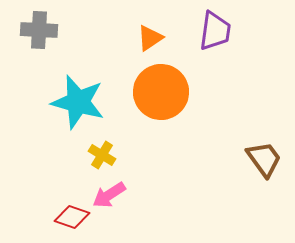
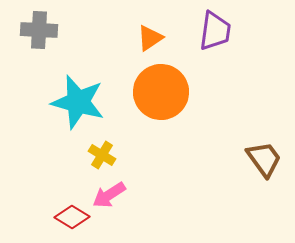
red diamond: rotated 12 degrees clockwise
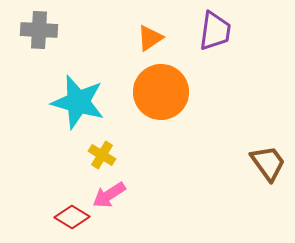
brown trapezoid: moved 4 px right, 4 px down
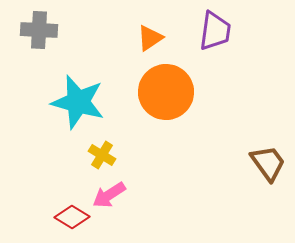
orange circle: moved 5 px right
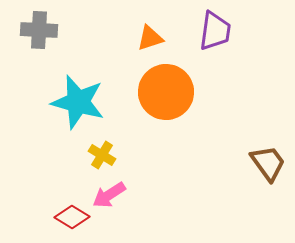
orange triangle: rotated 16 degrees clockwise
